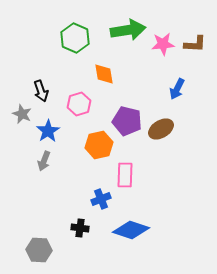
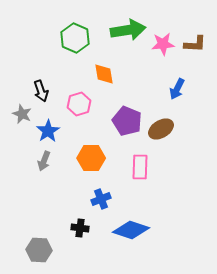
purple pentagon: rotated 8 degrees clockwise
orange hexagon: moved 8 px left, 13 px down; rotated 12 degrees clockwise
pink rectangle: moved 15 px right, 8 px up
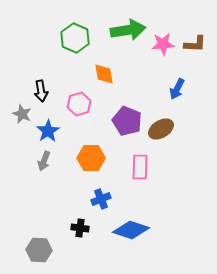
black arrow: rotated 10 degrees clockwise
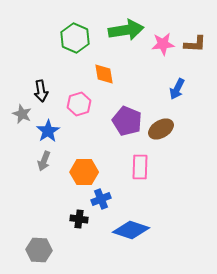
green arrow: moved 2 px left
orange hexagon: moved 7 px left, 14 px down
black cross: moved 1 px left, 9 px up
